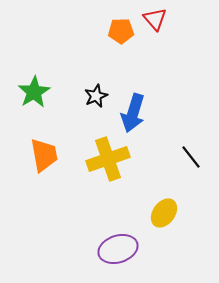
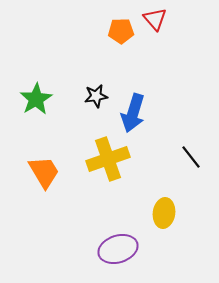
green star: moved 2 px right, 7 px down
black star: rotated 15 degrees clockwise
orange trapezoid: moved 17 px down; rotated 21 degrees counterclockwise
yellow ellipse: rotated 28 degrees counterclockwise
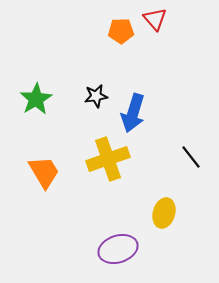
yellow ellipse: rotated 8 degrees clockwise
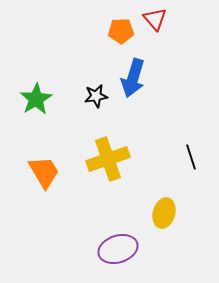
blue arrow: moved 35 px up
black line: rotated 20 degrees clockwise
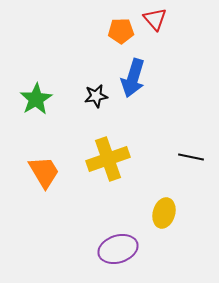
black line: rotated 60 degrees counterclockwise
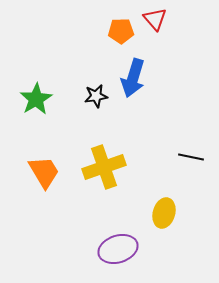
yellow cross: moved 4 px left, 8 px down
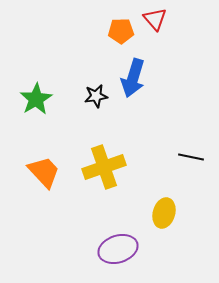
orange trapezoid: rotated 12 degrees counterclockwise
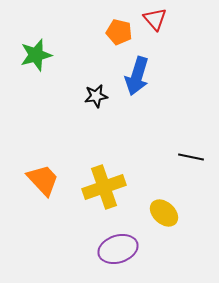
orange pentagon: moved 2 px left, 1 px down; rotated 15 degrees clockwise
blue arrow: moved 4 px right, 2 px up
green star: moved 44 px up; rotated 16 degrees clockwise
yellow cross: moved 20 px down
orange trapezoid: moved 1 px left, 8 px down
yellow ellipse: rotated 64 degrees counterclockwise
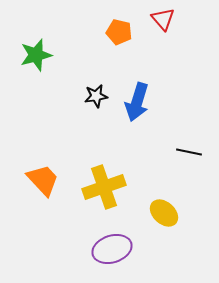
red triangle: moved 8 px right
blue arrow: moved 26 px down
black line: moved 2 px left, 5 px up
purple ellipse: moved 6 px left
